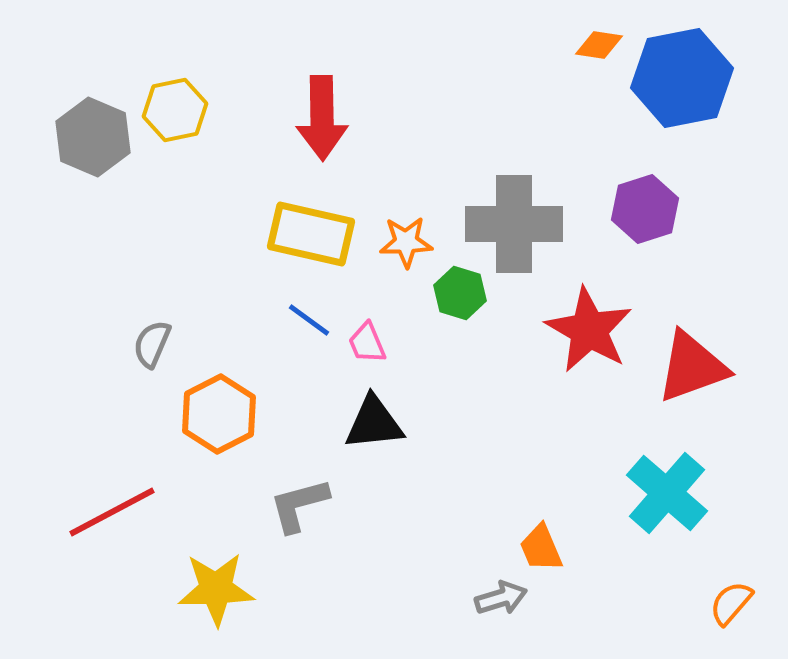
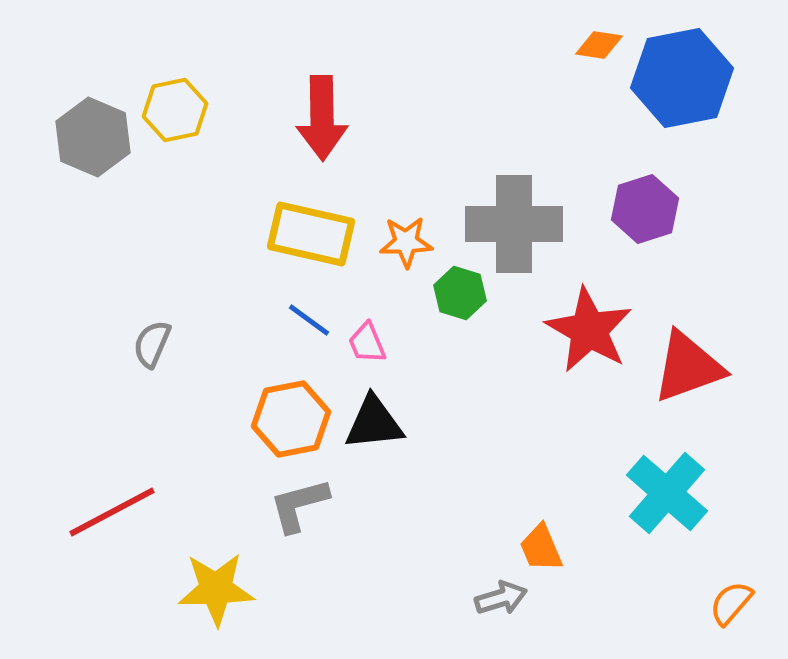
red triangle: moved 4 px left
orange hexagon: moved 72 px right, 5 px down; rotated 16 degrees clockwise
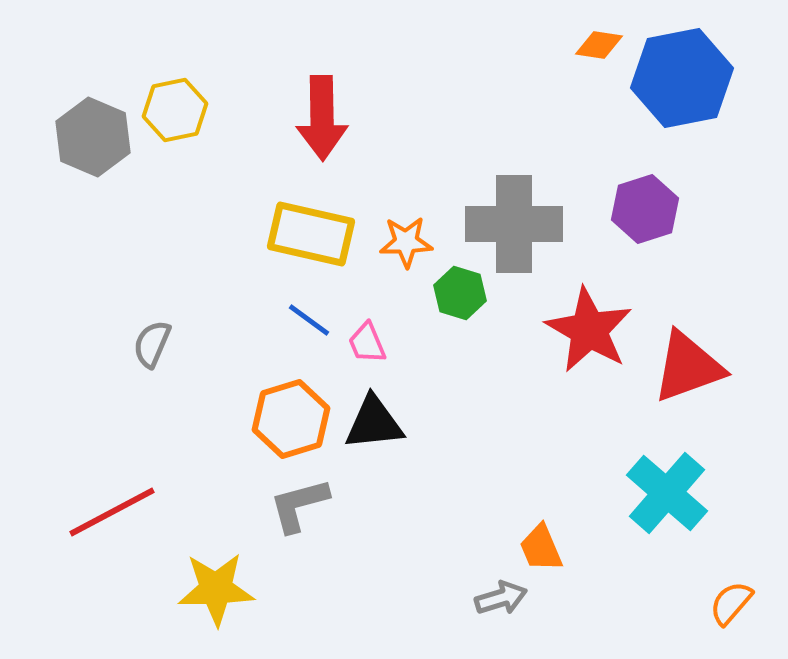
orange hexagon: rotated 6 degrees counterclockwise
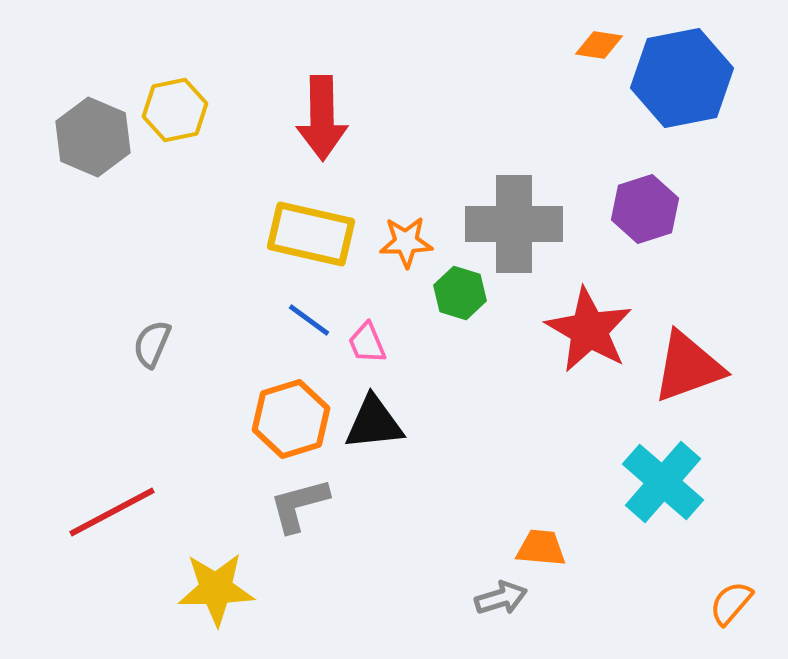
cyan cross: moved 4 px left, 11 px up
orange trapezoid: rotated 118 degrees clockwise
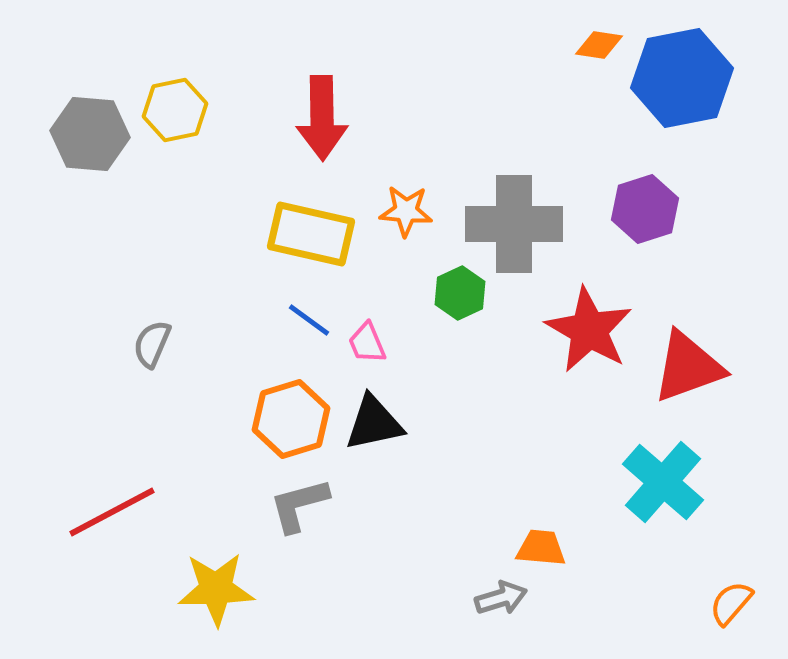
gray hexagon: moved 3 px left, 3 px up; rotated 18 degrees counterclockwise
orange star: moved 31 px up; rotated 6 degrees clockwise
green hexagon: rotated 18 degrees clockwise
black triangle: rotated 6 degrees counterclockwise
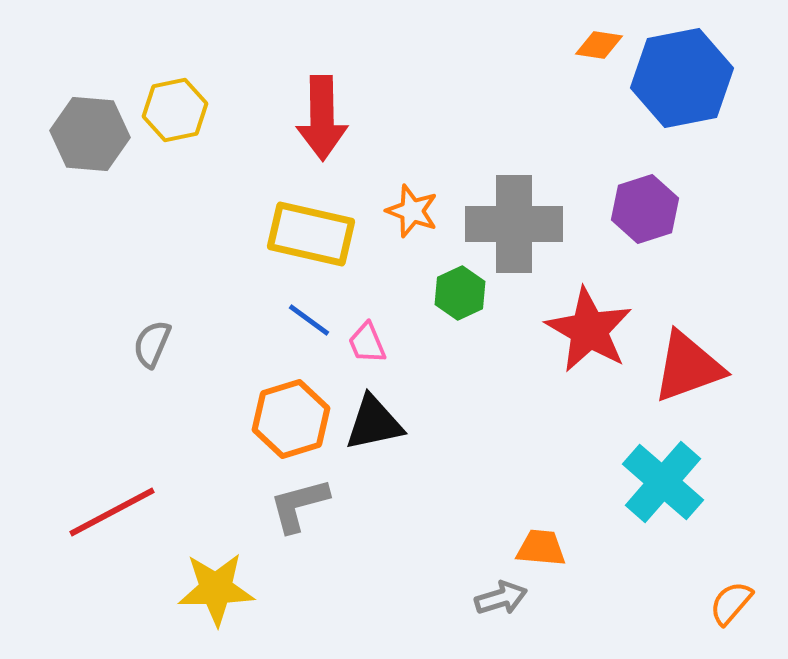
orange star: moved 6 px right; rotated 16 degrees clockwise
